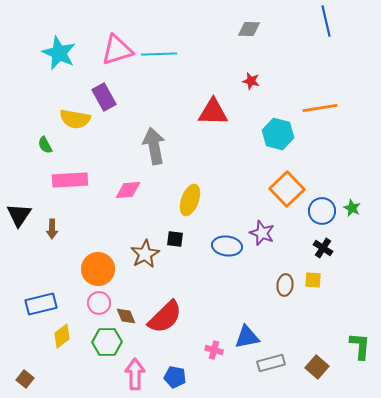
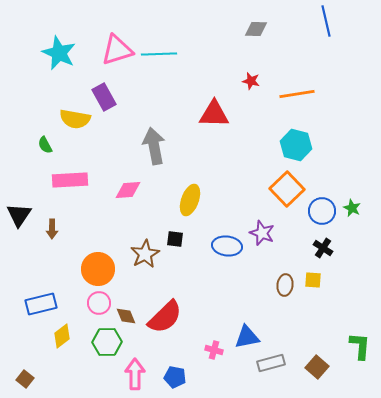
gray diamond at (249, 29): moved 7 px right
orange line at (320, 108): moved 23 px left, 14 px up
red triangle at (213, 112): moved 1 px right, 2 px down
cyan hexagon at (278, 134): moved 18 px right, 11 px down
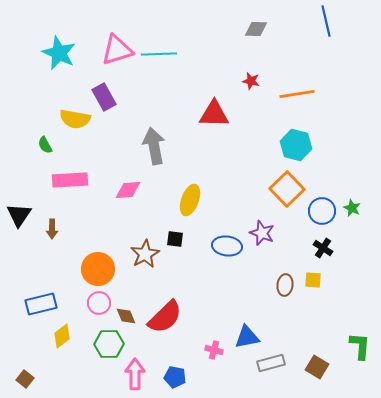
green hexagon at (107, 342): moved 2 px right, 2 px down
brown square at (317, 367): rotated 10 degrees counterclockwise
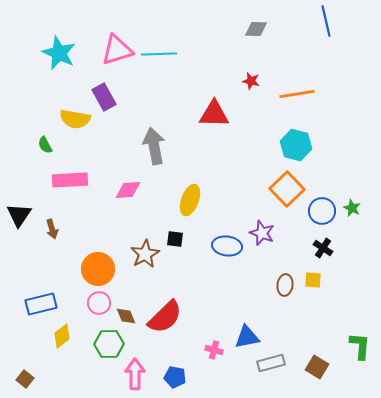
brown arrow at (52, 229): rotated 18 degrees counterclockwise
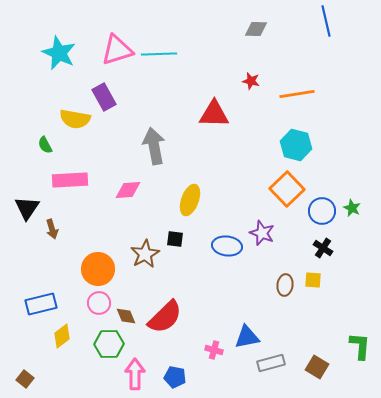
black triangle at (19, 215): moved 8 px right, 7 px up
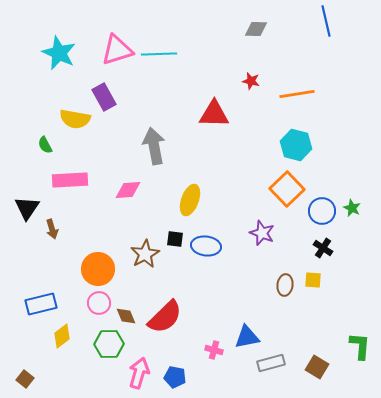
blue ellipse at (227, 246): moved 21 px left
pink arrow at (135, 374): moved 4 px right, 1 px up; rotated 16 degrees clockwise
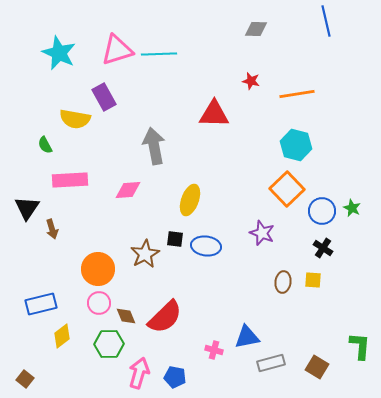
brown ellipse at (285, 285): moved 2 px left, 3 px up
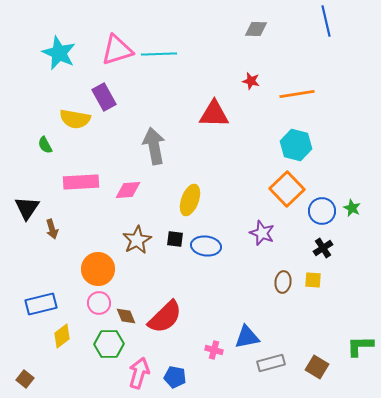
pink rectangle at (70, 180): moved 11 px right, 2 px down
black cross at (323, 248): rotated 24 degrees clockwise
brown star at (145, 254): moved 8 px left, 14 px up
green L-shape at (360, 346): rotated 96 degrees counterclockwise
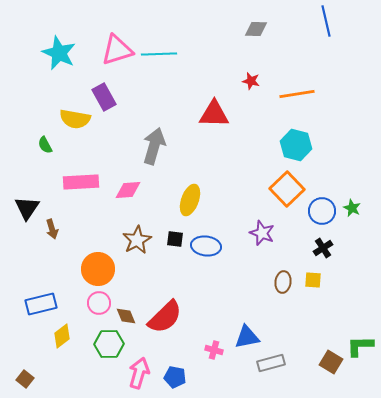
gray arrow at (154, 146): rotated 27 degrees clockwise
brown square at (317, 367): moved 14 px right, 5 px up
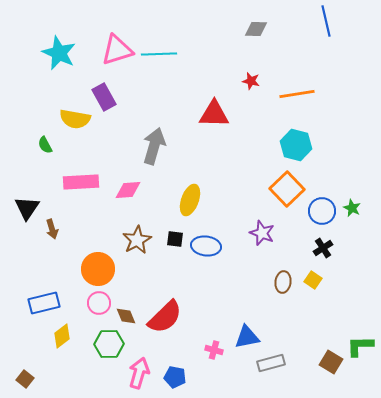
yellow square at (313, 280): rotated 30 degrees clockwise
blue rectangle at (41, 304): moved 3 px right, 1 px up
